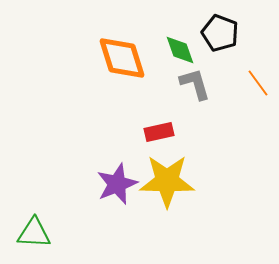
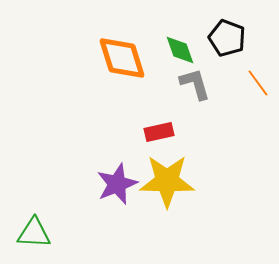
black pentagon: moved 7 px right, 5 px down
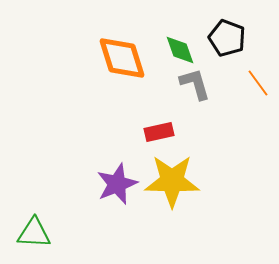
yellow star: moved 5 px right
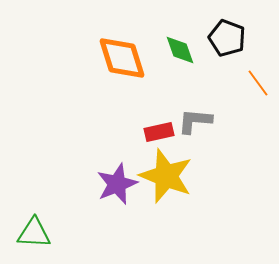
gray L-shape: moved 37 px down; rotated 69 degrees counterclockwise
yellow star: moved 6 px left, 5 px up; rotated 20 degrees clockwise
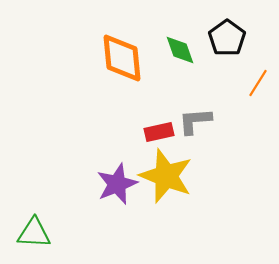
black pentagon: rotated 15 degrees clockwise
orange diamond: rotated 12 degrees clockwise
orange line: rotated 68 degrees clockwise
gray L-shape: rotated 9 degrees counterclockwise
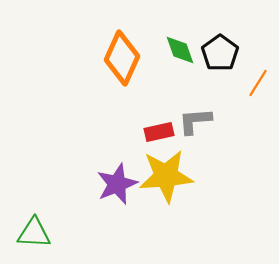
black pentagon: moved 7 px left, 15 px down
orange diamond: rotated 30 degrees clockwise
yellow star: rotated 26 degrees counterclockwise
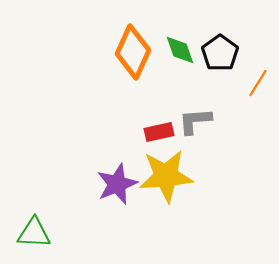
orange diamond: moved 11 px right, 6 px up
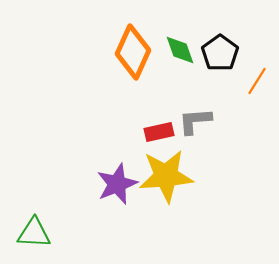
orange line: moved 1 px left, 2 px up
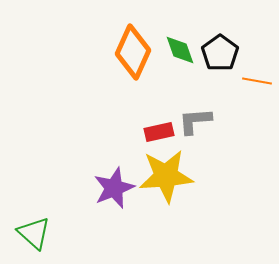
orange line: rotated 68 degrees clockwise
purple star: moved 3 px left, 4 px down
green triangle: rotated 39 degrees clockwise
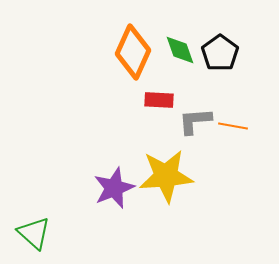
orange line: moved 24 px left, 45 px down
red rectangle: moved 32 px up; rotated 16 degrees clockwise
